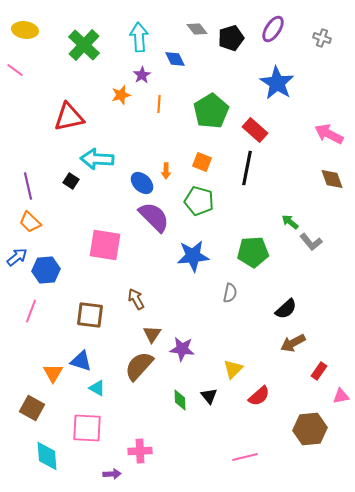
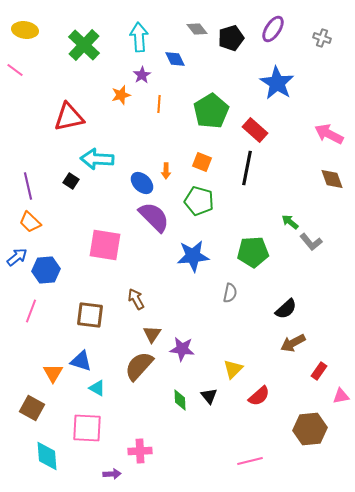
pink line at (245, 457): moved 5 px right, 4 px down
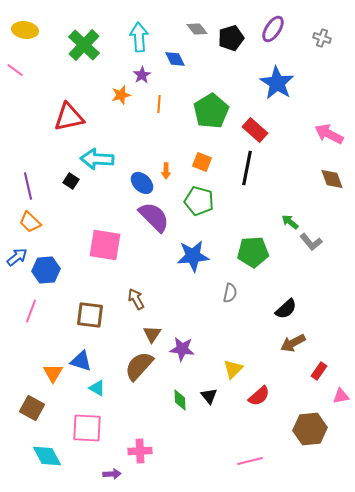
cyan diamond at (47, 456): rotated 24 degrees counterclockwise
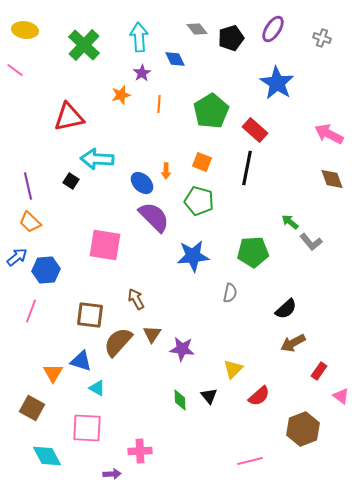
purple star at (142, 75): moved 2 px up
brown semicircle at (139, 366): moved 21 px left, 24 px up
pink triangle at (341, 396): rotated 48 degrees clockwise
brown hexagon at (310, 429): moved 7 px left; rotated 16 degrees counterclockwise
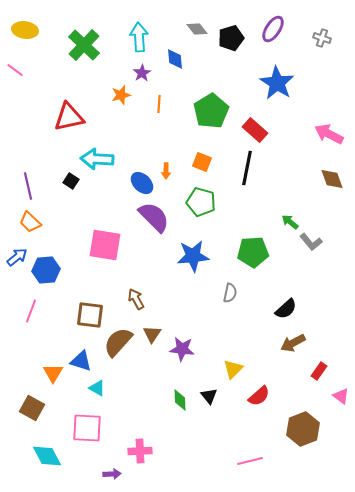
blue diamond at (175, 59): rotated 20 degrees clockwise
green pentagon at (199, 201): moved 2 px right, 1 px down
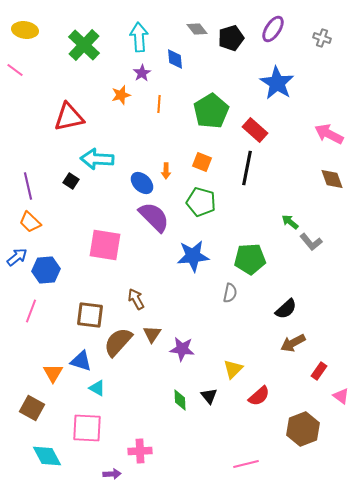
green pentagon at (253, 252): moved 3 px left, 7 px down
pink line at (250, 461): moved 4 px left, 3 px down
